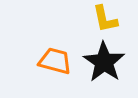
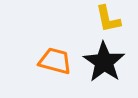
yellow L-shape: moved 3 px right
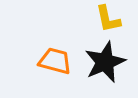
black star: moved 1 px right; rotated 15 degrees clockwise
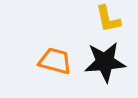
black star: rotated 18 degrees clockwise
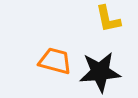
black star: moved 5 px left, 10 px down
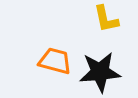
yellow L-shape: moved 2 px left
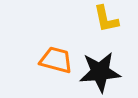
orange trapezoid: moved 1 px right, 1 px up
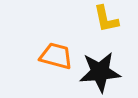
orange trapezoid: moved 4 px up
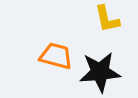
yellow L-shape: moved 1 px right
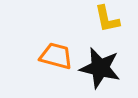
black star: moved 4 px up; rotated 18 degrees clockwise
